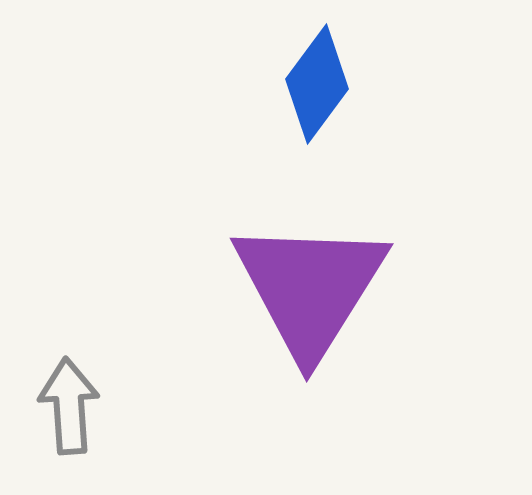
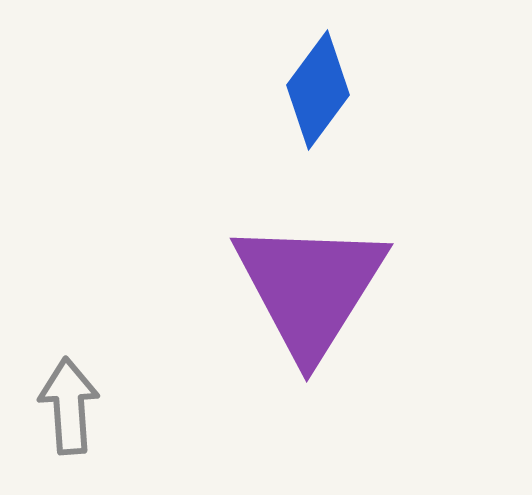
blue diamond: moved 1 px right, 6 px down
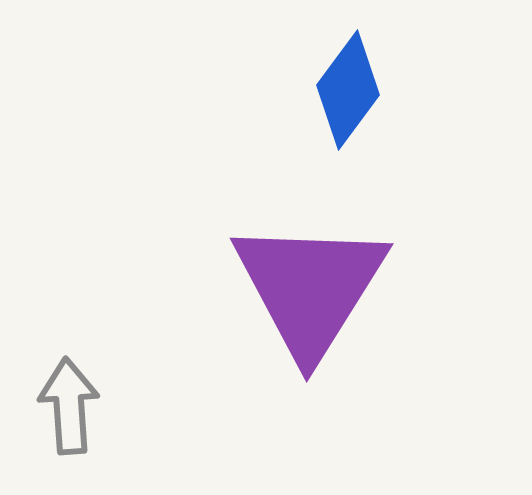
blue diamond: moved 30 px right
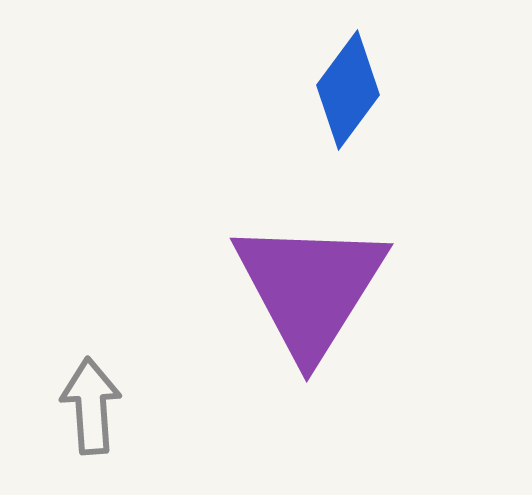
gray arrow: moved 22 px right
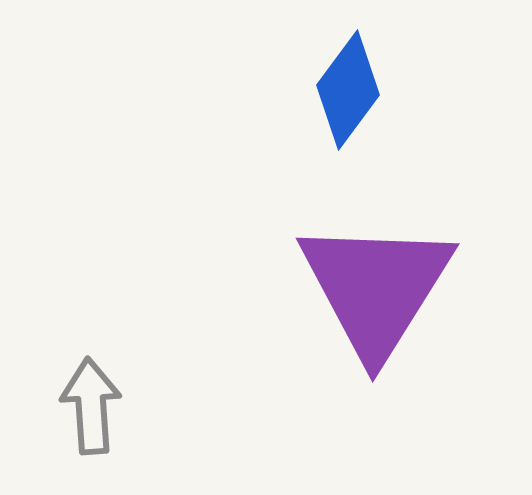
purple triangle: moved 66 px right
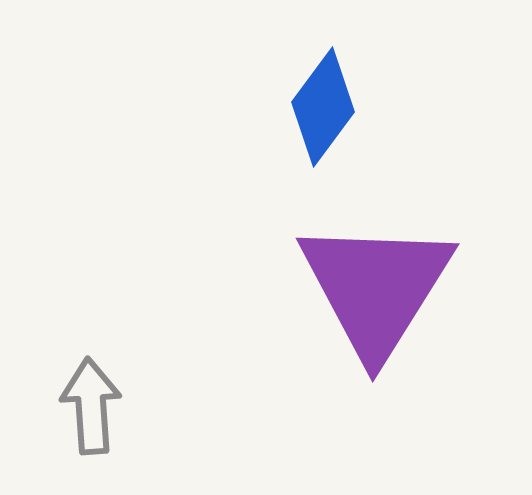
blue diamond: moved 25 px left, 17 px down
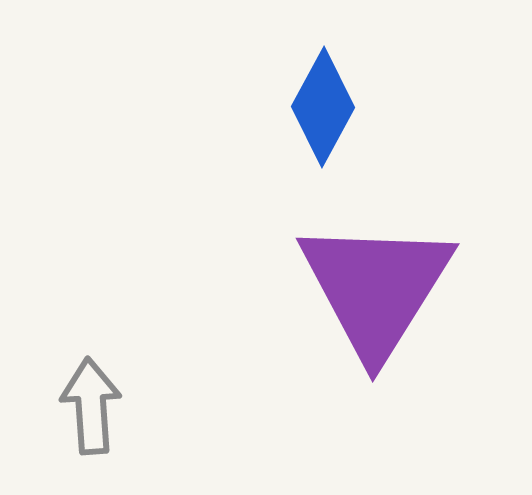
blue diamond: rotated 8 degrees counterclockwise
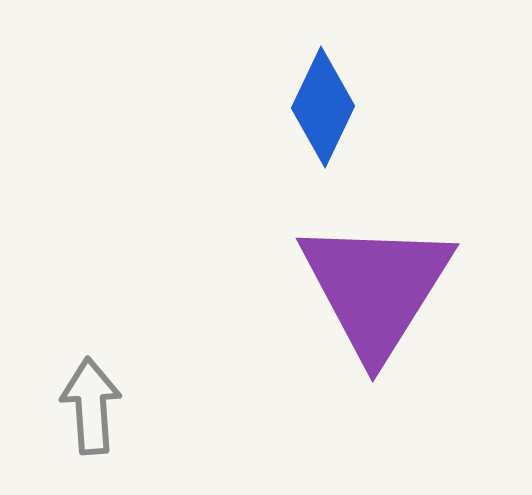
blue diamond: rotated 3 degrees counterclockwise
